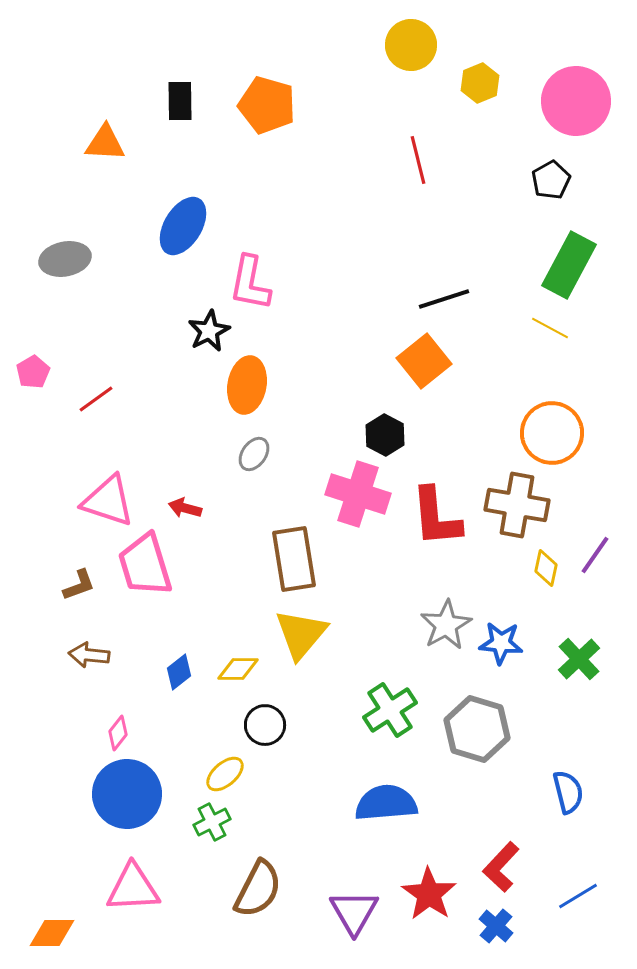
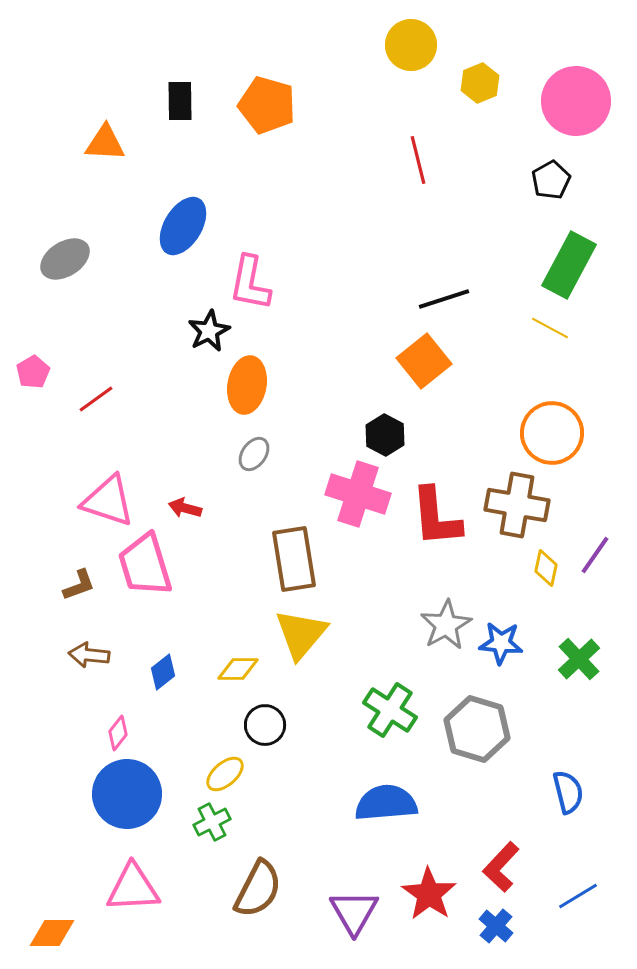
gray ellipse at (65, 259): rotated 21 degrees counterclockwise
blue diamond at (179, 672): moved 16 px left
green cross at (390, 710): rotated 24 degrees counterclockwise
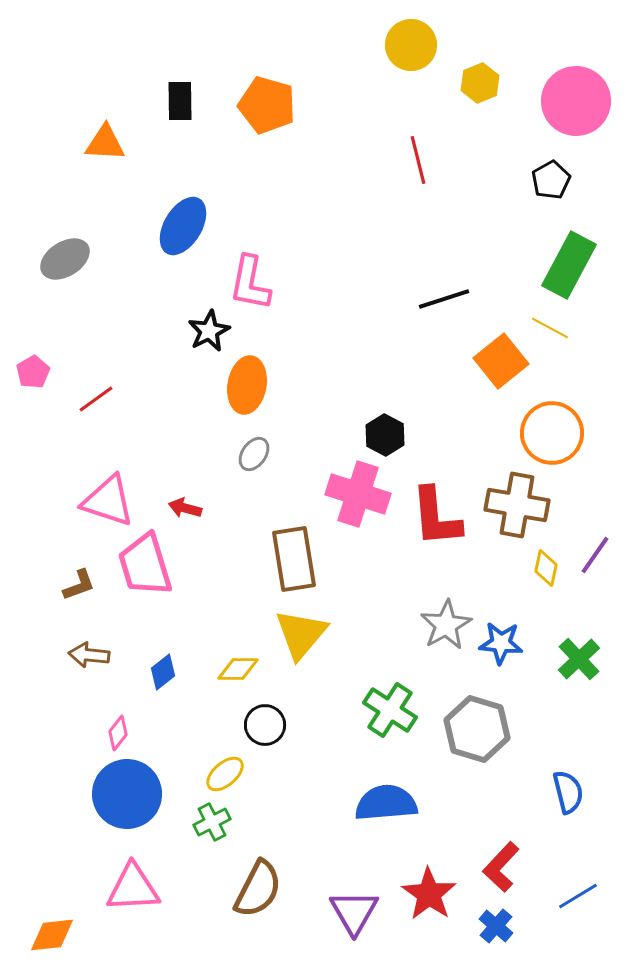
orange square at (424, 361): moved 77 px right
orange diamond at (52, 933): moved 2 px down; rotated 6 degrees counterclockwise
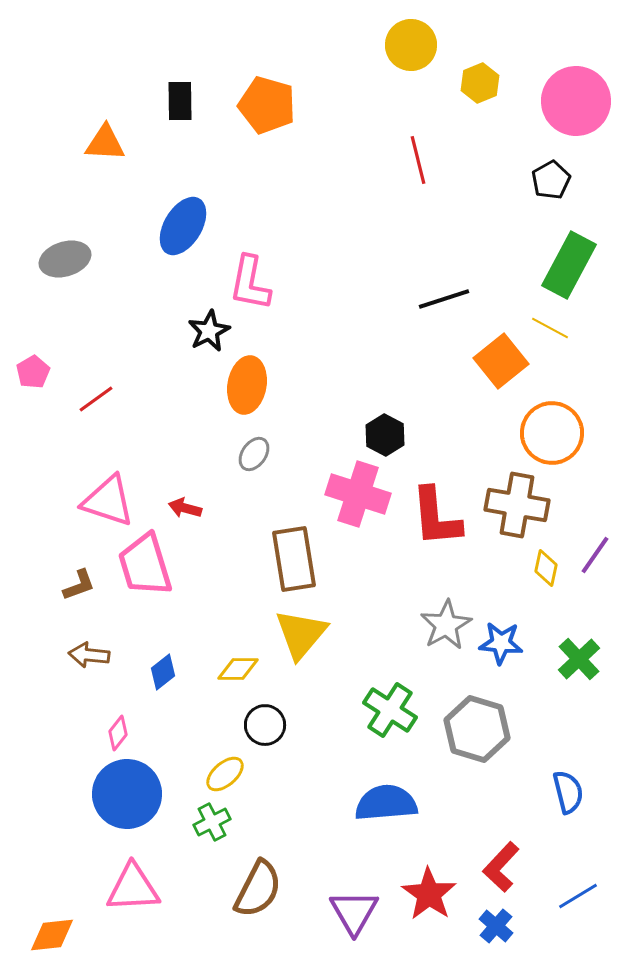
gray ellipse at (65, 259): rotated 15 degrees clockwise
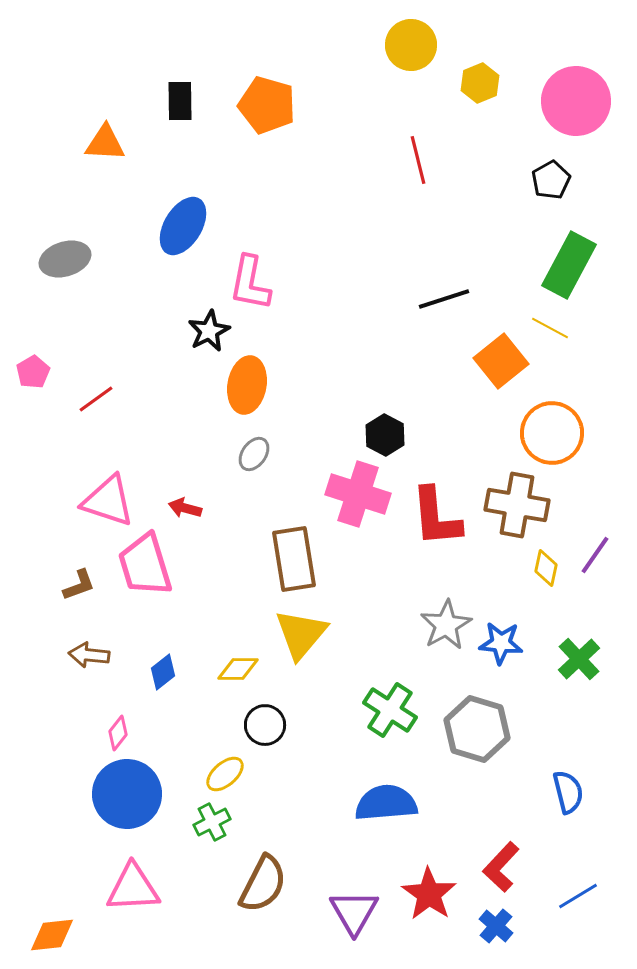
brown semicircle at (258, 889): moved 5 px right, 5 px up
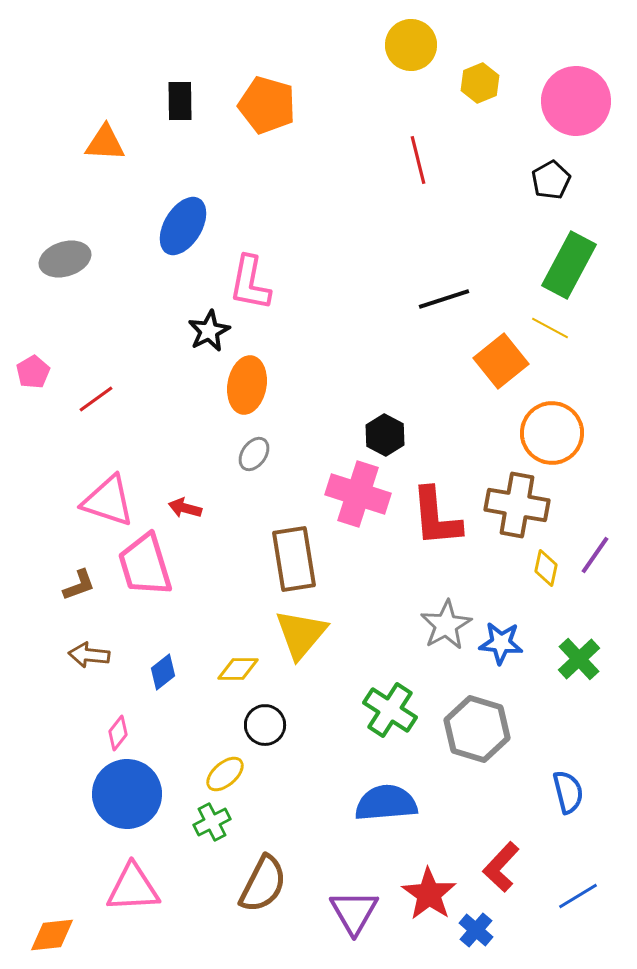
blue cross at (496, 926): moved 20 px left, 4 px down
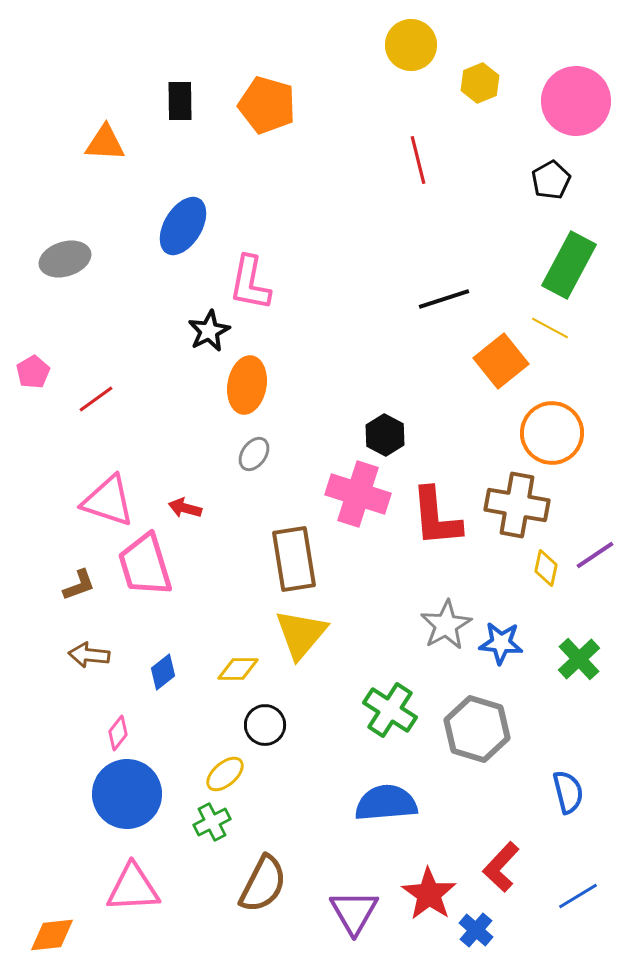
purple line at (595, 555): rotated 21 degrees clockwise
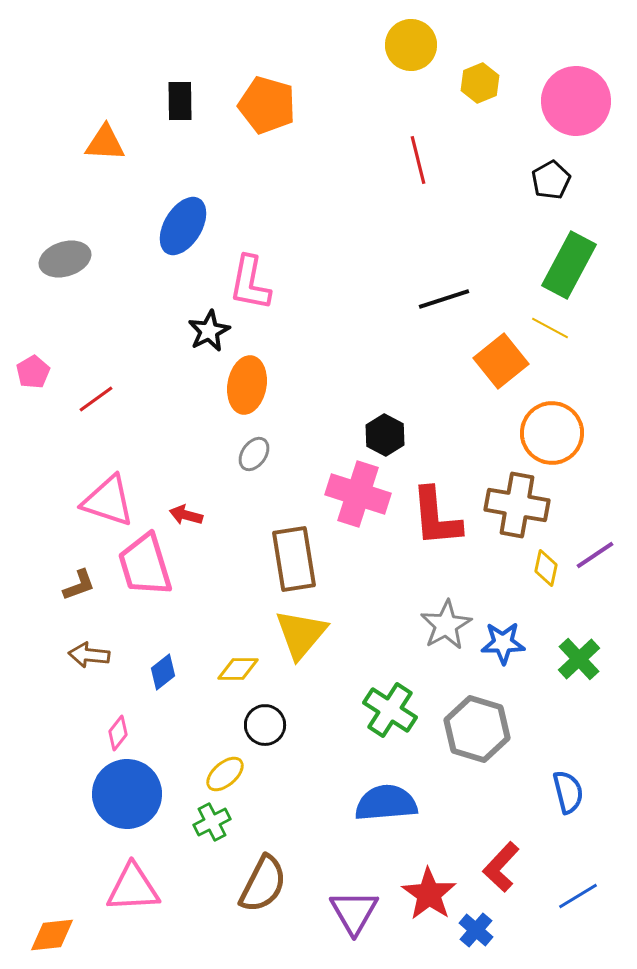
red arrow at (185, 508): moved 1 px right, 7 px down
blue star at (501, 643): moved 2 px right; rotated 6 degrees counterclockwise
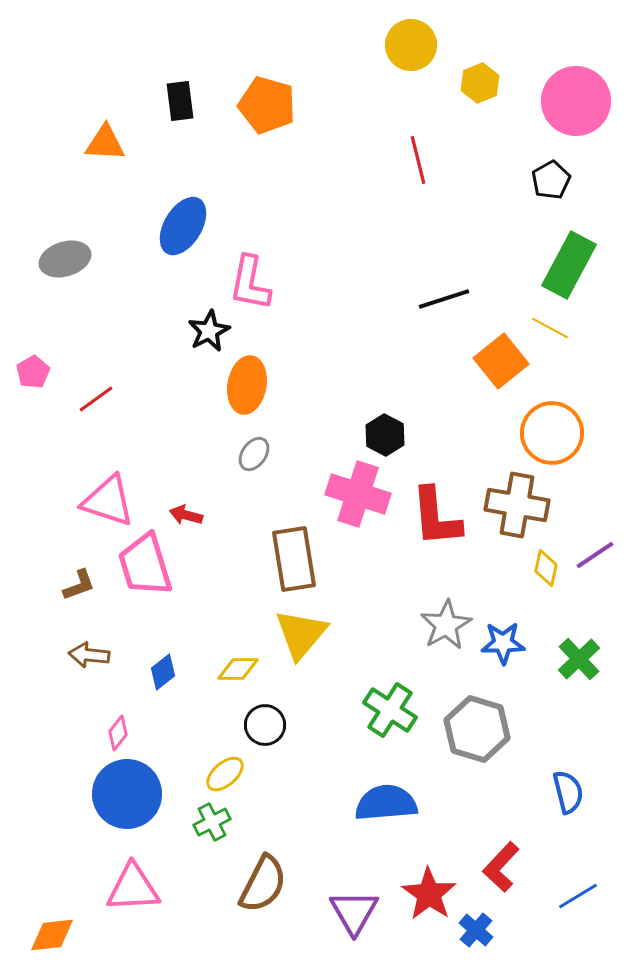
black rectangle at (180, 101): rotated 6 degrees counterclockwise
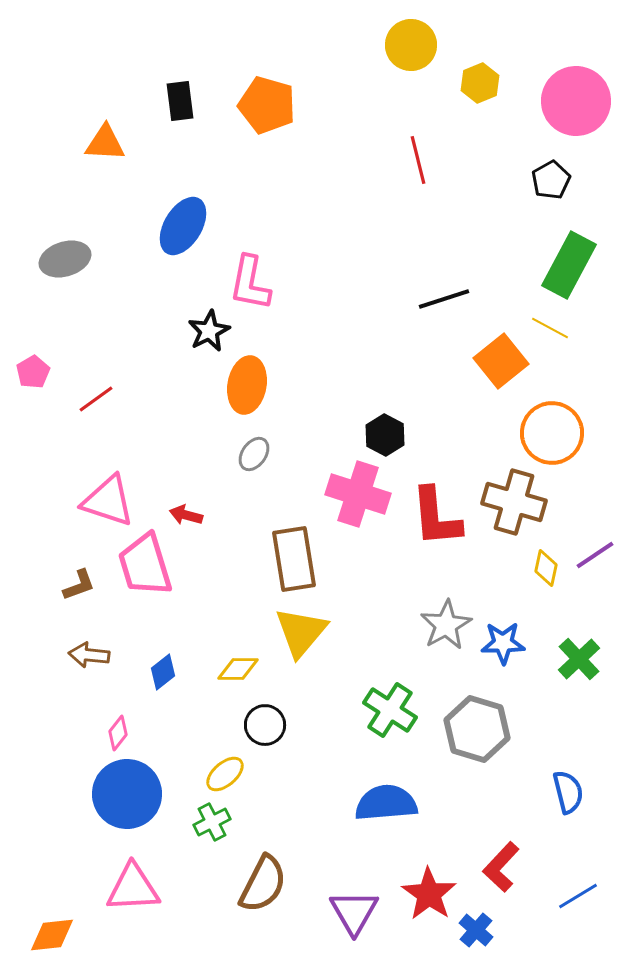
brown cross at (517, 505): moved 3 px left, 3 px up; rotated 6 degrees clockwise
yellow triangle at (301, 634): moved 2 px up
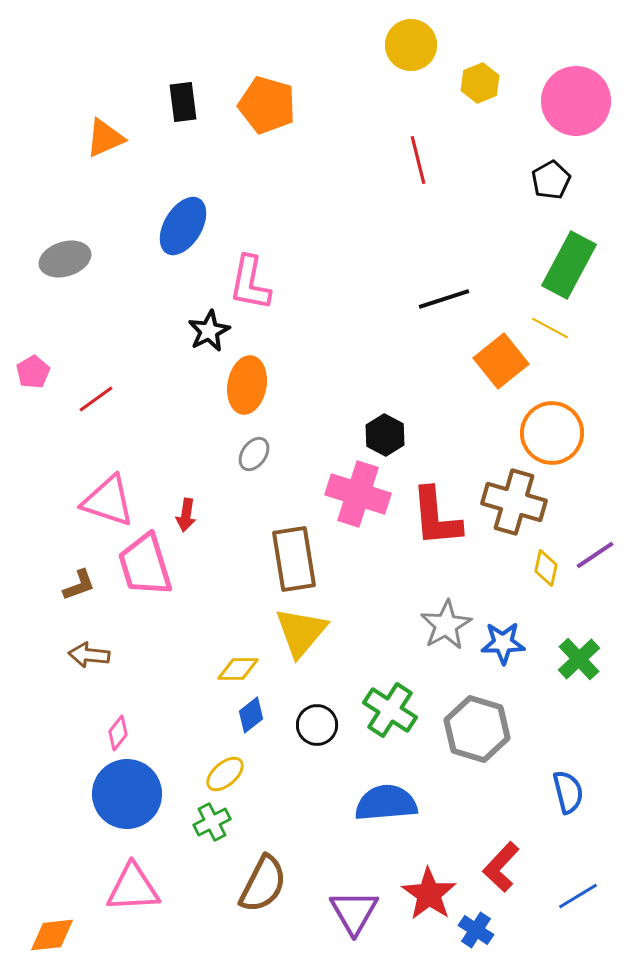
black rectangle at (180, 101): moved 3 px right, 1 px down
orange triangle at (105, 143): moved 5 px up; rotated 27 degrees counterclockwise
red arrow at (186, 515): rotated 96 degrees counterclockwise
blue diamond at (163, 672): moved 88 px right, 43 px down
black circle at (265, 725): moved 52 px right
blue cross at (476, 930): rotated 8 degrees counterclockwise
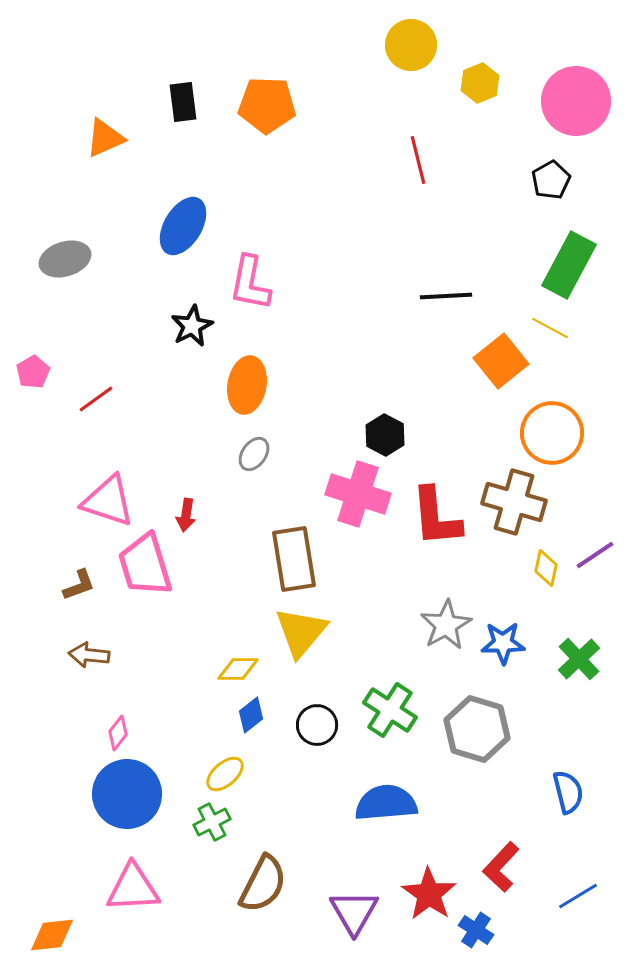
orange pentagon at (267, 105): rotated 14 degrees counterclockwise
black line at (444, 299): moved 2 px right, 3 px up; rotated 15 degrees clockwise
black star at (209, 331): moved 17 px left, 5 px up
